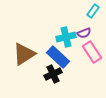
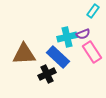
purple semicircle: moved 1 px left, 1 px down
cyan cross: moved 1 px right
brown triangle: rotated 30 degrees clockwise
black cross: moved 6 px left
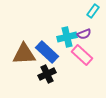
purple semicircle: moved 1 px right
pink rectangle: moved 10 px left, 3 px down; rotated 15 degrees counterclockwise
blue rectangle: moved 11 px left, 5 px up
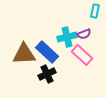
cyan rectangle: moved 2 px right; rotated 24 degrees counterclockwise
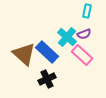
cyan rectangle: moved 8 px left
cyan cross: rotated 36 degrees counterclockwise
brown triangle: rotated 45 degrees clockwise
black cross: moved 5 px down
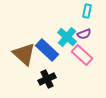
blue rectangle: moved 2 px up
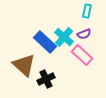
cyan cross: moved 3 px left
blue rectangle: moved 2 px left, 8 px up
brown triangle: moved 11 px down
black cross: moved 1 px left
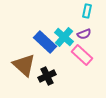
black cross: moved 1 px right, 3 px up
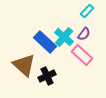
cyan rectangle: rotated 32 degrees clockwise
purple semicircle: rotated 32 degrees counterclockwise
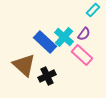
cyan rectangle: moved 6 px right, 1 px up
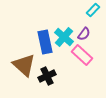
blue rectangle: rotated 35 degrees clockwise
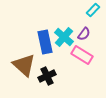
pink rectangle: rotated 10 degrees counterclockwise
